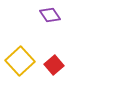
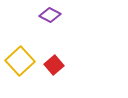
purple diamond: rotated 30 degrees counterclockwise
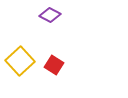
red square: rotated 18 degrees counterclockwise
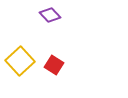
purple diamond: rotated 20 degrees clockwise
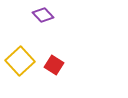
purple diamond: moved 7 px left
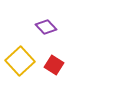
purple diamond: moved 3 px right, 12 px down
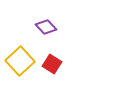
red square: moved 2 px left, 1 px up
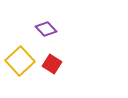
purple diamond: moved 2 px down
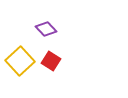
red square: moved 1 px left, 3 px up
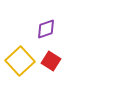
purple diamond: rotated 65 degrees counterclockwise
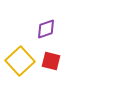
red square: rotated 18 degrees counterclockwise
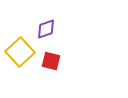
yellow square: moved 9 px up
